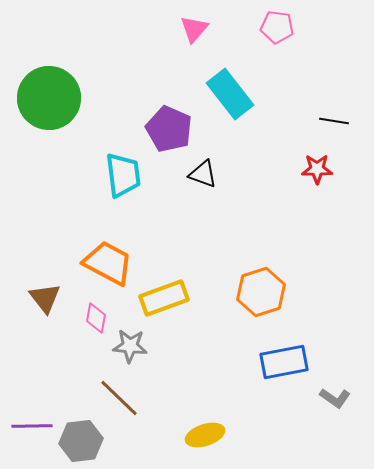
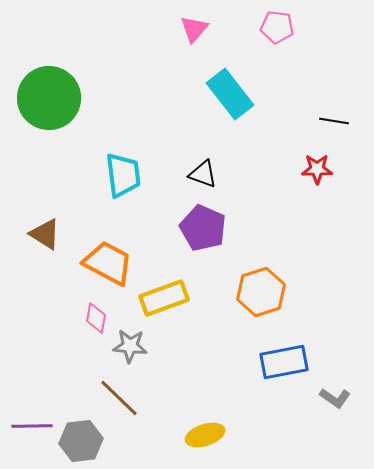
purple pentagon: moved 34 px right, 99 px down
brown triangle: moved 64 px up; rotated 20 degrees counterclockwise
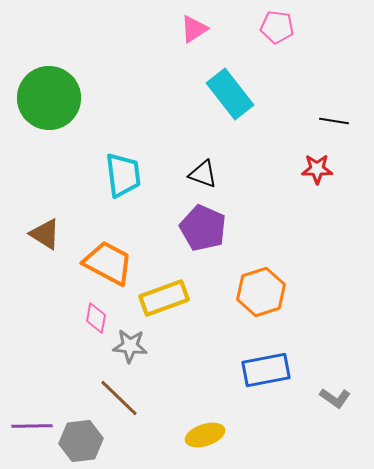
pink triangle: rotated 16 degrees clockwise
blue rectangle: moved 18 px left, 8 px down
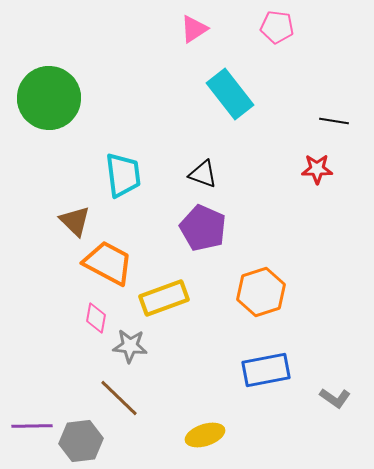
brown triangle: moved 30 px right, 13 px up; rotated 12 degrees clockwise
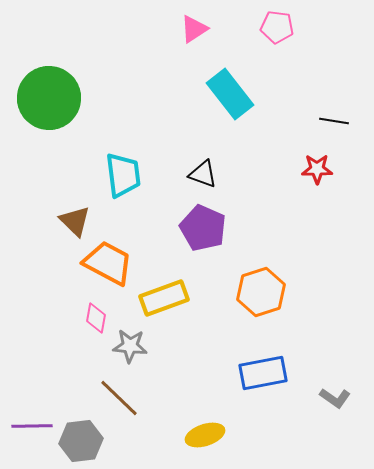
blue rectangle: moved 3 px left, 3 px down
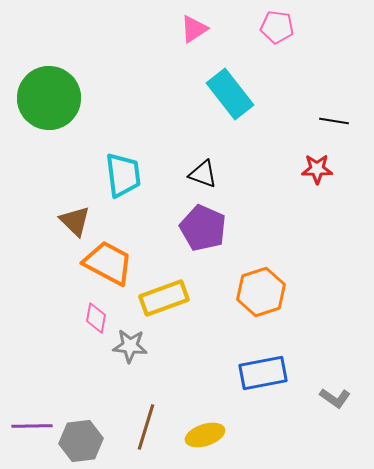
brown line: moved 27 px right, 29 px down; rotated 63 degrees clockwise
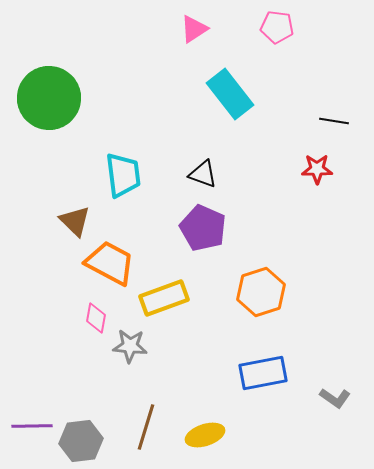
orange trapezoid: moved 2 px right
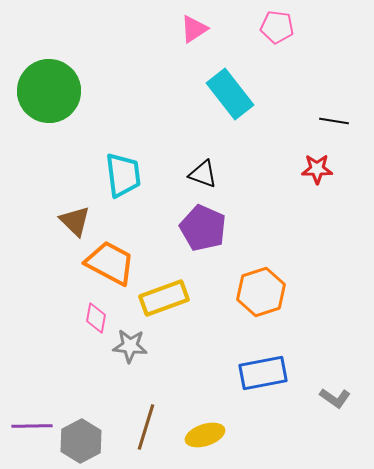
green circle: moved 7 px up
gray hexagon: rotated 21 degrees counterclockwise
